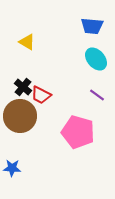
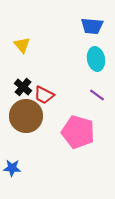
yellow triangle: moved 5 px left, 3 px down; rotated 18 degrees clockwise
cyan ellipse: rotated 30 degrees clockwise
red trapezoid: moved 3 px right
brown circle: moved 6 px right
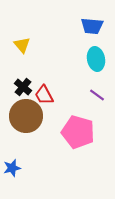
red trapezoid: rotated 35 degrees clockwise
blue star: rotated 18 degrees counterclockwise
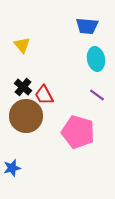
blue trapezoid: moved 5 px left
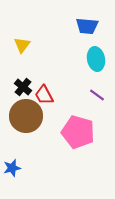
yellow triangle: rotated 18 degrees clockwise
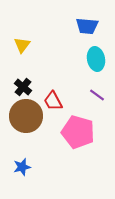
red trapezoid: moved 9 px right, 6 px down
blue star: moved 10 px right, 1 px up
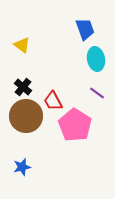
blue trapezoid: moved 2 px left, 3 px down; rotated 115 degrees counterclockwise
yellow triangle: rotated 30 degrees counterclockwise
purple line: moved 2 px up
pink pentagon: moved 3 px left, 7 px up; rotated 16 degrees clockwise
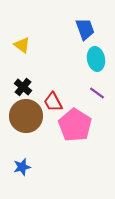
red trapezoid: moved 1 px down
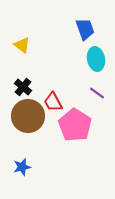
brown circle: moved 2 px right
